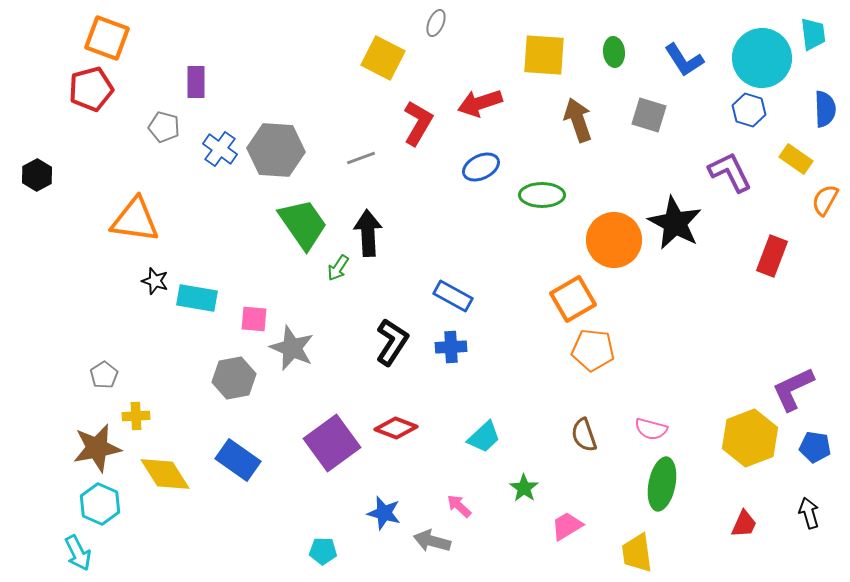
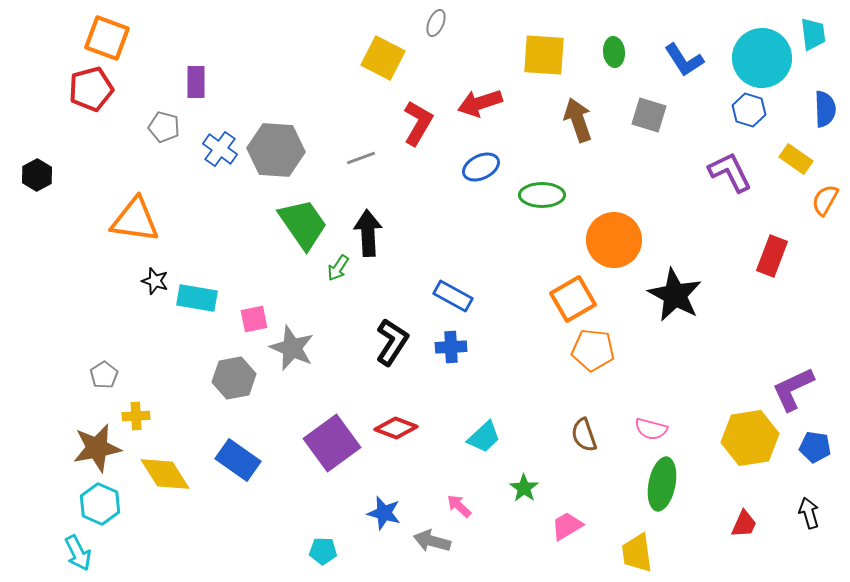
black star at (675, 223): moved 72 px down
pink square at (254, 319): rotated 16 degrees counterclockwise
yellow hexagon at (750, 438): rotated 12 degrees clockwise
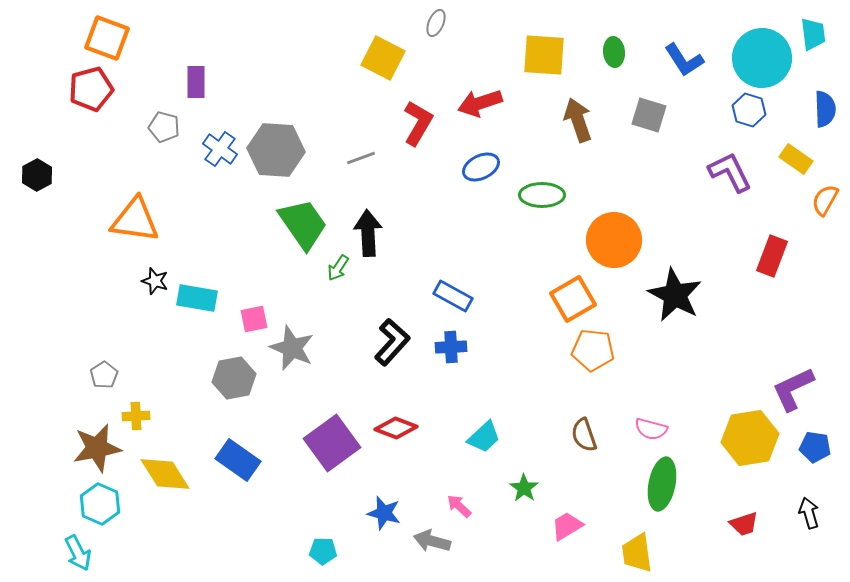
black L-shape at (392, 342): rotated 9 degrees clockwise
red trapezoid at (744, 524): rotated 48 degrees clockwise
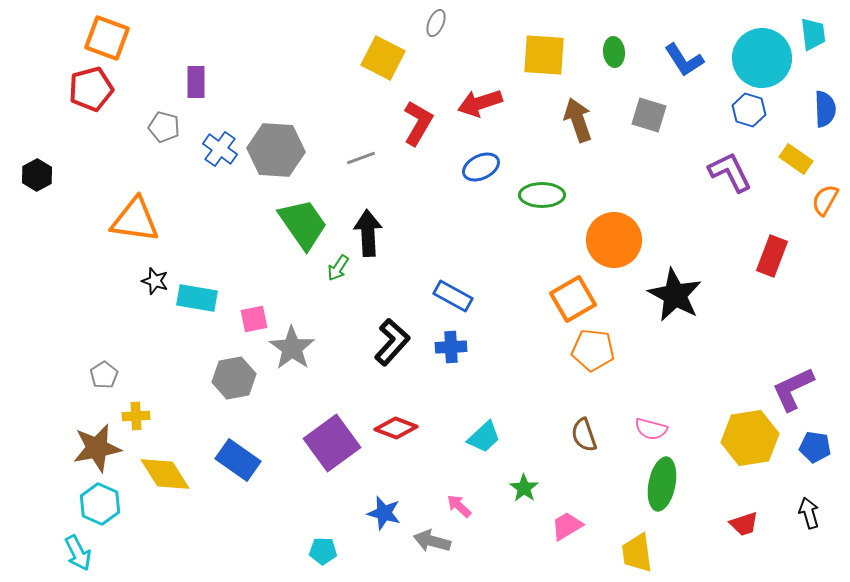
gray star at (292, 348): rotated 12 degrees clockwise
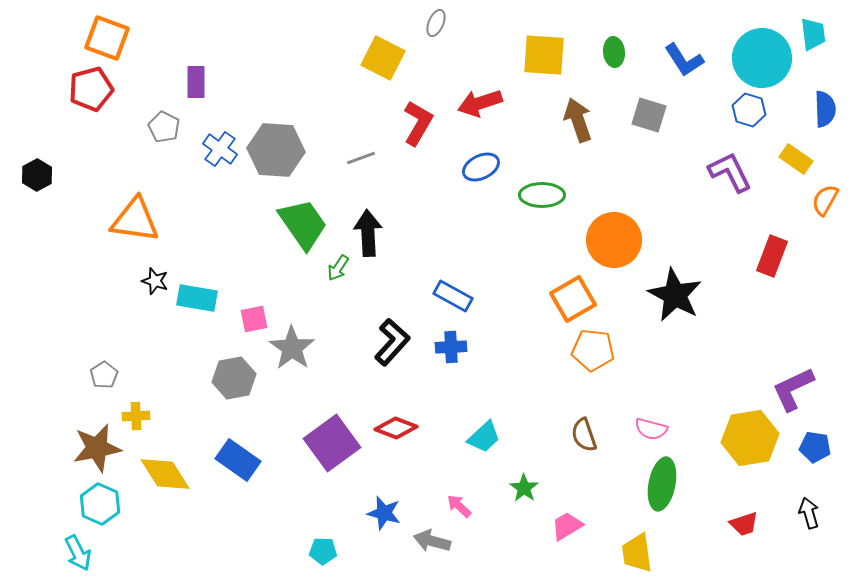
gray pentagon at (164, 127): rotated 12 degrees clockwise
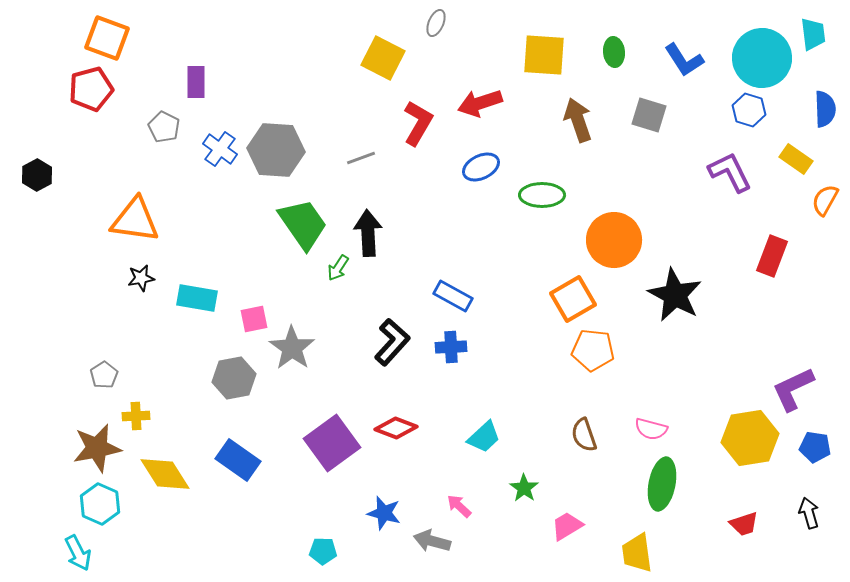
black star at (155, 281): moved 14 px left, 3 px up; rotated 28 degrees counterclockwise
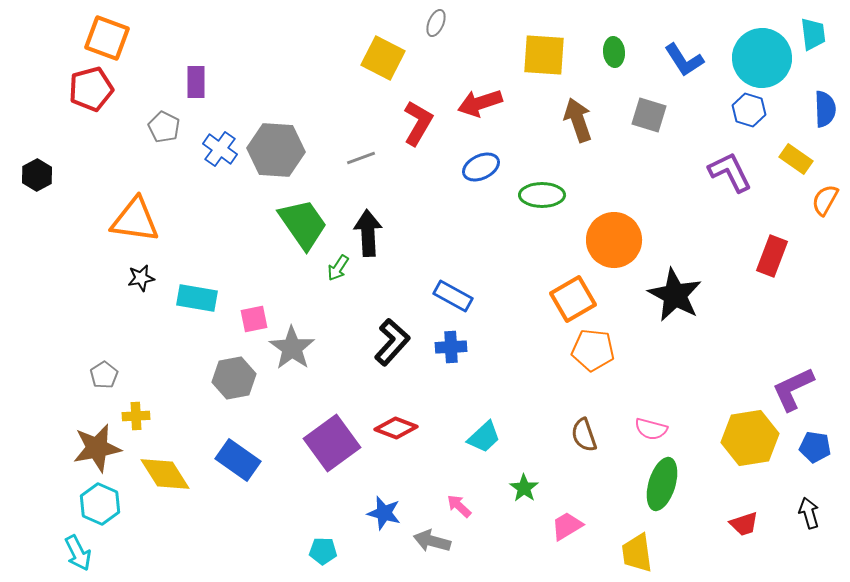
green ellipse at (662, 484): rotated 6 degrees clockwise
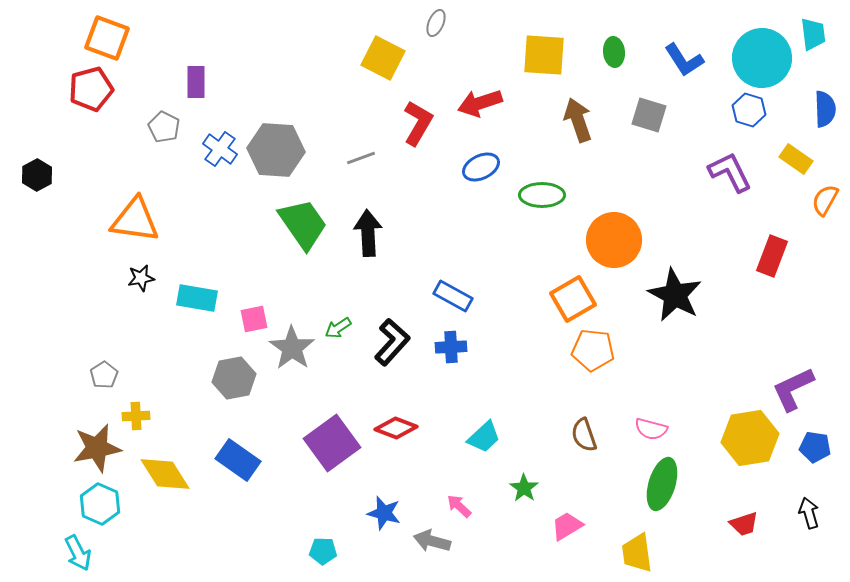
green arrow at (338, 268): moved 60 px down; rotated 24 degrees clockwise
